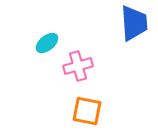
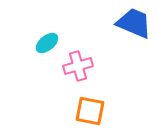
blue trapezoid: rotated 63 degrees counterclockwise
orange square: moved 3 px right
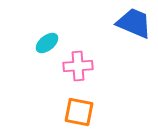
pink cross: rotated 12 degrees clockwise
orange square: moved 11 px left, 1 px down
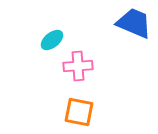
cyan ellipse: moved 5 px right, 3 px up
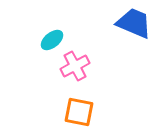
pink cross: moved 3 px left; rotated 24 degrees counterclockwise
